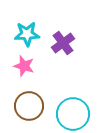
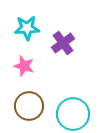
cyan star: moved 6 px up
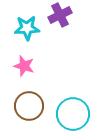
purple cross: moved 3 px left, 28 px up; rotated 10 degrees clockwise
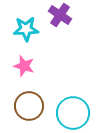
purple cross: rotated 30 degrees counterclockwise
cyan star: moved 1 px left, 1 px down
cyan circle: moved 1 px up
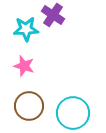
purple cross: moved 7 px left
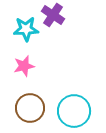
pink star: rotated 30 degrees counterclockwise
brown circle: moved 1 px right, 2 px down
cyan circle: moved 1 px right, 2 px up
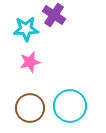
purple cross: moved 1 px right
pink star: moved 6 px right, 4 px up
cyan circle: moved 4 px left, 5 px up
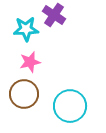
brown circle: moved 6 px left, 14 px up
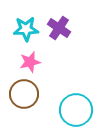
purple cross: moved 5 px right, 13 px down
cyan circle: moved 6 px right, 4 px down
